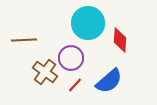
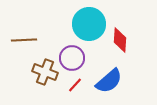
cyan circle: moved 1 px right, 1 px down
purple circle: moved 1 px right
brown cross: rotated 15 degrees counterclockwise
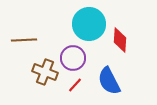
purple circle: moved 1 px right
blue semicircle: rotated 104 degrees clockwise
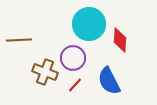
brown line: moved 5 px left
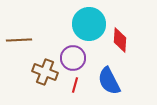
red line: rotated 28 degrees counterclockwise
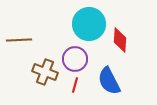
purple circle: moved 2 px right, 1 px down
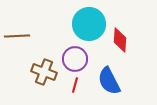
brown line: moved 2 px left, 4 px up
brown cross: moved 1 px left
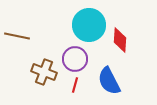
cyan circle: moved 1 px down
brown line: rotated 15 degrees clockwise
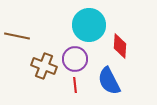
red diamond: moved 6 px down
brown cross: moved 6 px up
red line: rotated 21 degrees counterclockwise
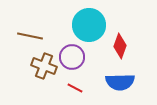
brown line: moved 13 px right
red diamond: rotated 15 degrees clockwise
purple circle: moved 3 px left, 2 px up
blue semicircle: moved 11 px right, 1 px down; rotated 64 degrees counterclockwise
red line: moved 3 px down; rotated 56 degrees counterclockwise
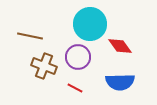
cyan circle: moved 1 px right, 1 px up
red diamond: rotated 55 degrees counterclockwise
purple circle: moved 6 px right
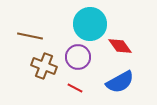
blue semicircle: rotated 28 degrees counterclockwise
